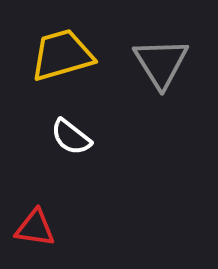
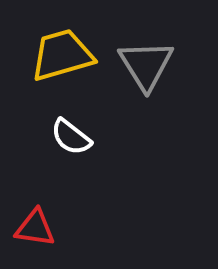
gray triangle: moved 15 px left, 2 px down
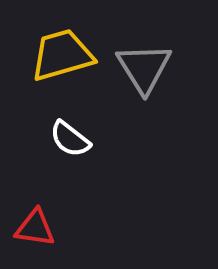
gray triangle: moved 2 px left, 3 px down
white semicircle: moved 1 px left, 2 px down
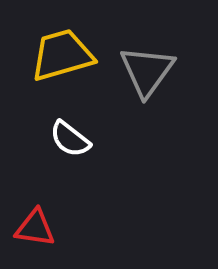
gray triangle: moved 3 px right, 3 px down; rotated 8 degrees clockwise
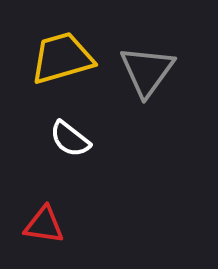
yellow trapezoid: moved 3 px down
red triangle: moved 9 px right, 3 px up
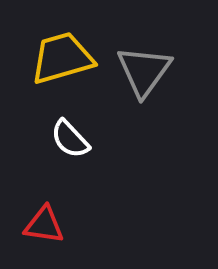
gray triangle: moved 3 px left
white semicircle: rotated 9 degrees clockwise
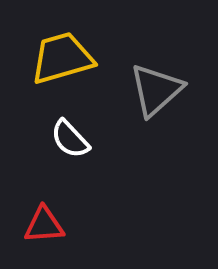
gray triangle: moved 12 px right, 19 px down; rotated 12 degrees clockwise
red triangle: rotated 12 degrees counterclockwise
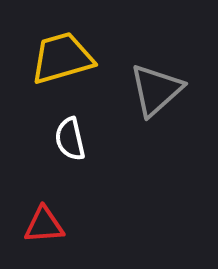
white semicircle: rotated 30 degrees clockwise
